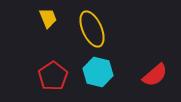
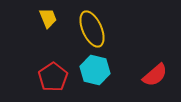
cyan hexagon: moved 3 px left, 2 px up
red pentagon: moved 1 px down
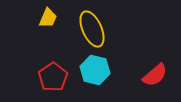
yellow trapezoid: rotated 45 degrees clockwise
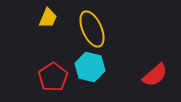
cyan hexagon: moved 5 px left, 3 px up
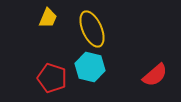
red pentagon: moved 1 px left, 1 px down; rotated 20 degrees counterclockwise
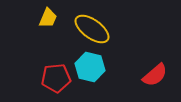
yellow ellipse: rotated 30 degrees counterclockwise
red pentagon: moved 4 px right; rotated 24 degrees counterclockwise
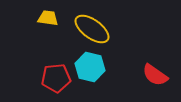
yellow trapezoid: rotated 105 degrees counterclockwise
red semicircle: rotated 76 degrees clockwise
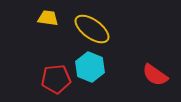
cyan hexagon: rotated 8 degrees clockwise
red pentagon: moved 1 px down
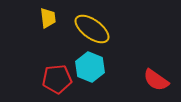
yellow trapezoid: rotated 75 degrees clockwise
red semicircle: moved 1 px right, 5 px down
red pentagon: moved 1 px right
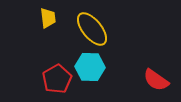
yellow ellipse: rotated 15 degrees clockwise
cyan hexagon: rotated 20 degrees counterclockwise
red pentagon: rotated 24 degrees counterclockwise
